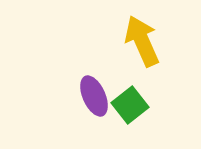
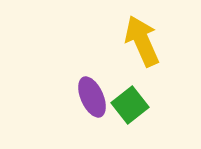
purple ellipse: moved 2 px left, 1 px down
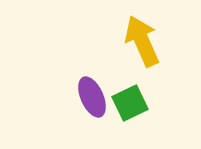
green square: moved 2 px up; rotated 12 degrees clockwise
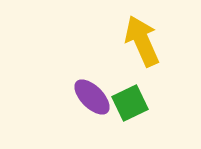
purple ellipse: rotated 21 degrees counterclockwise
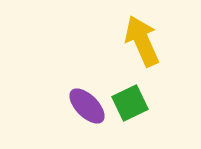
purple ellipse: moved 5 px left, 9 px down
